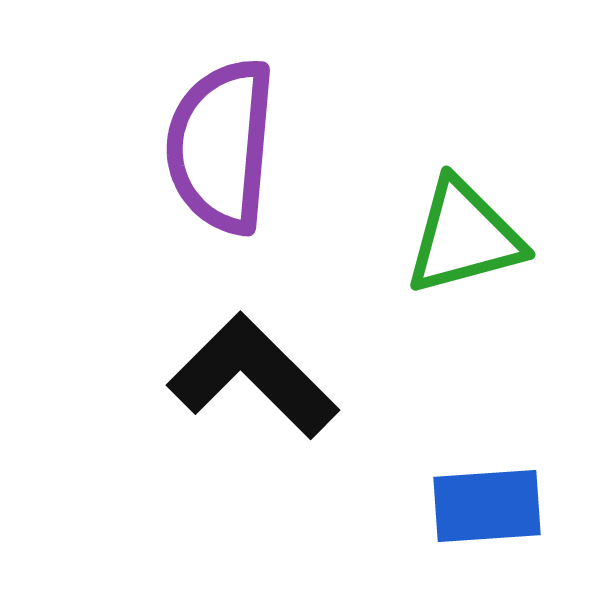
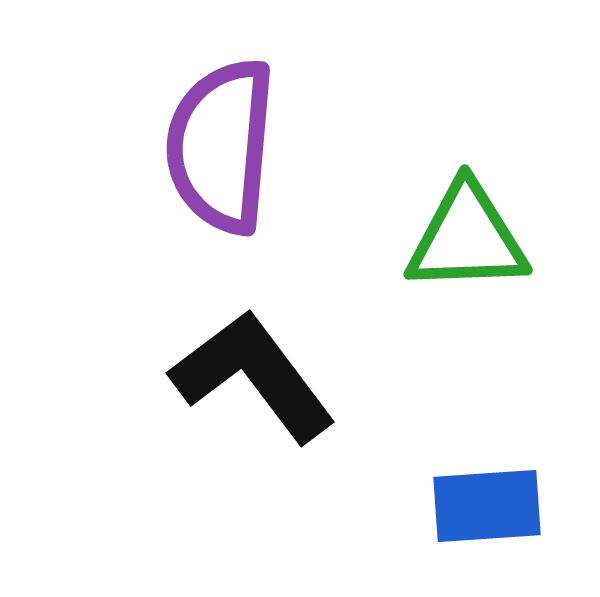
green triangle: moved 3 px right, 1 px down; rotated 13 degrees clockwise
black L-shape: rotated 8 degrees clockwise
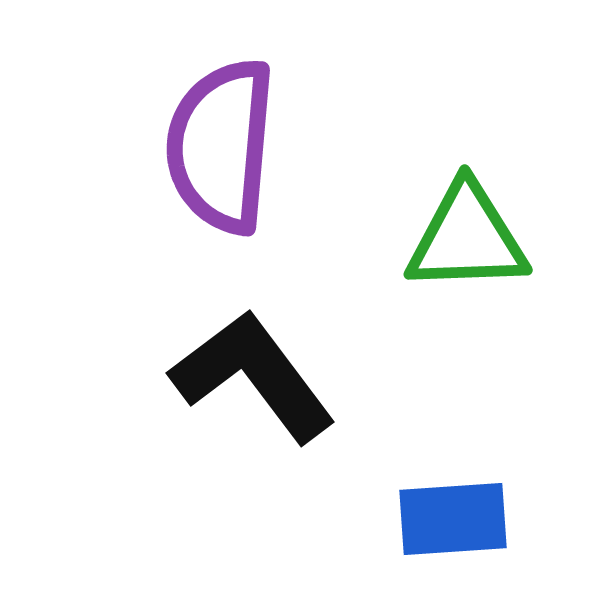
blue rectangle: moved 34 px left, 13 px down
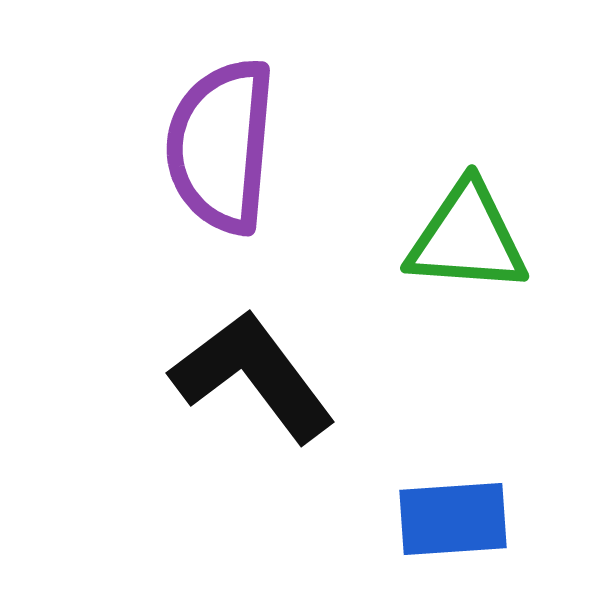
green triangle: rotated 6 degrees clockwise
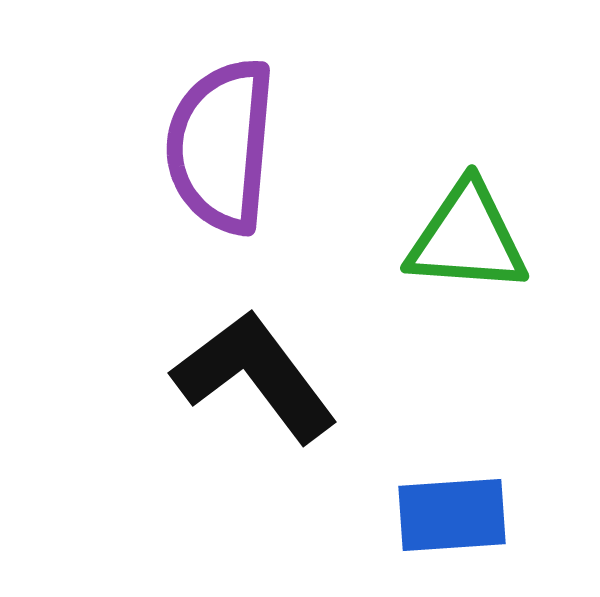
black L-shape: moved 2 px right
blue rectangle: moved 1 px left, 4 px up
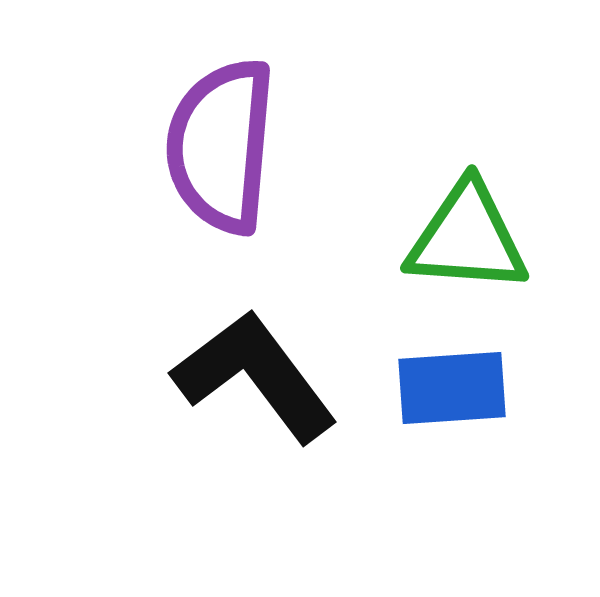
blue rectangle: moved 127 px up
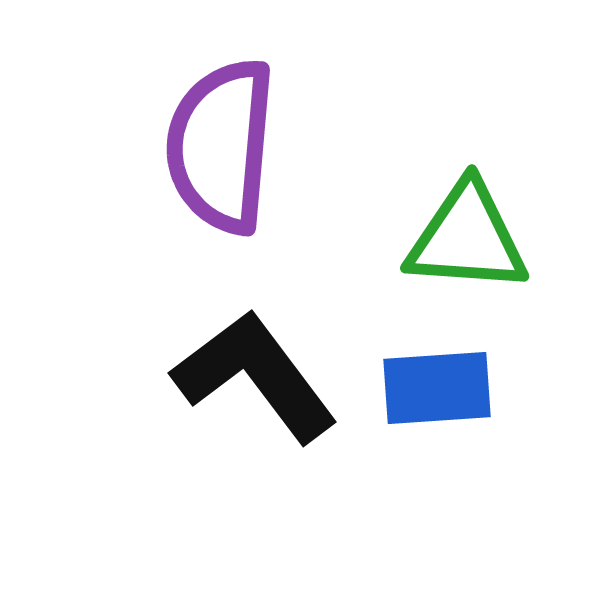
blue rectangle: moved 15 px left
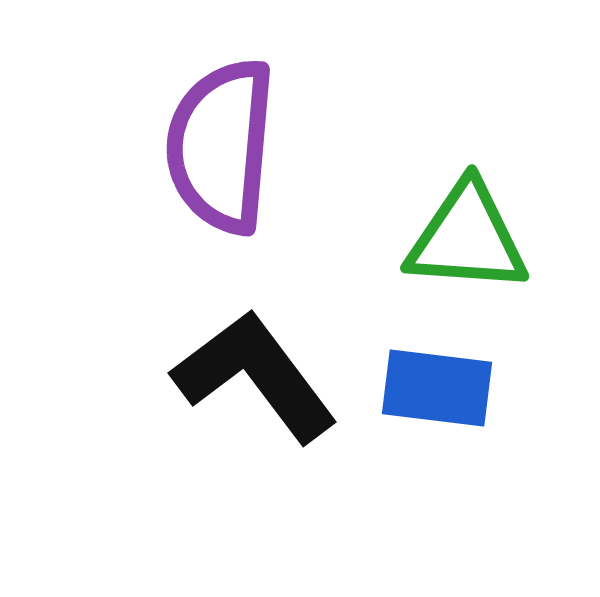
blue rectangle: rotated 11 degrees clockwise
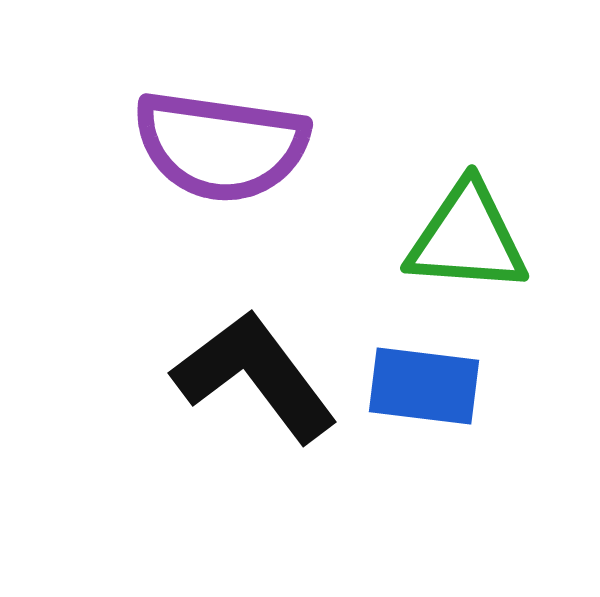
purple semicircle: rotated 87 degrees counterclockwise
blue rectangle: moved 13 px left, 2 px up
